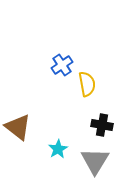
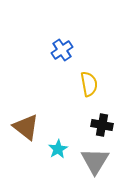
blue cross: moved 15 px up
yellow semicircle: moved 2 px right
brown triangle: moved 8 px right
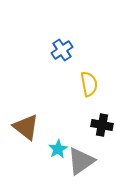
gray triangle: moved 14 px left; rotated 24 degrees clockwise
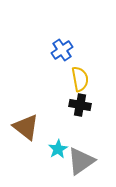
yellow semicircle: moved 9 px left, 5 px up
black cross: moved 22 px left, 20 px up
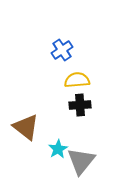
yellow semicircle: moved 3 px left, 1 px down; rotated 85 degrees counterclockwise
black cross: rotated 15 degrees counterclockwise
gray triangle: rotated 16 degrees counterclockwise
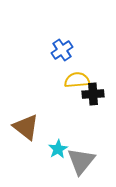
black cross: moved 13 px right, 11 px up
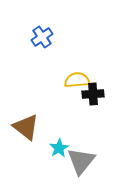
blue cross: moved 20 px left, 13 px up
cyan star: moved 1 px right, 1 px up
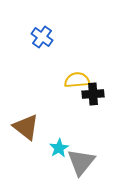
blue cross: rotated 20 degrees counterclockwise
gray triangle: moved 1 px down
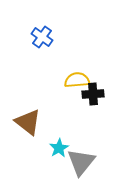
brown triangle: moved 2 px right, 5 px up
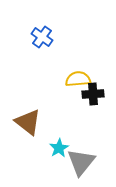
yellow semicircle: moved 1 px right, 1 px up
